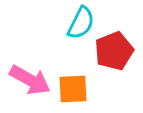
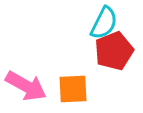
cyan semicircle: moved 23 px right
pink arrow: moved 4 px left, 6 px down
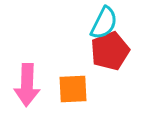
red pentagon: moved 4 px left
pink arrow: moved 1 px right, 1 px up; rotated 63 degrees clockwise
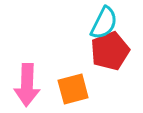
orange square: rotated 12 degrees counterclockwise
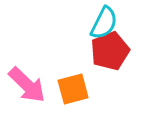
pink arrow: rotated 48 degrees counterclockwise
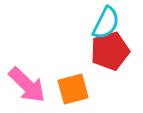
cyan semicircle: moved 2 px right
red pentagon: rotated 6 degrees clockwise
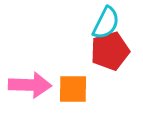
pink arrow: moved 3 px right; rotated 42 degrees counterclockwise
orange square: rotated 16 degrees clockwise
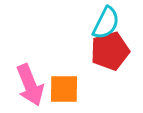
pink arrow: rotated 66 degrees clockwise
orange square: moved 9 px left
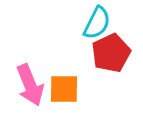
cyan semicircle: moved 9 px left
red pentagon: moved 1 px right, 2 px down; rotated 9 degrees counterclockwise
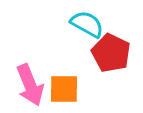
cyan semicircle: moved 10 px left, 1 px down; rotated 88 degrees counterclockwise
red pentagon: rotated 21 degrees counterclockwise
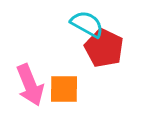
red pentagon: moved 7 px left, 5 px up
